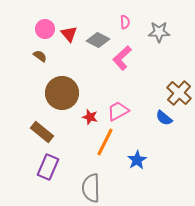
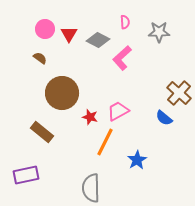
red triangle: rotated 12 degrees clockwise
brown semicircle: moved 2 px down
purple rectangle: moved 22 px left, 8 px down; rotated 55 degrees clockwise
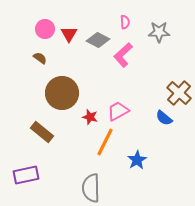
pink L-shape: moved 1 px right, 3 px up
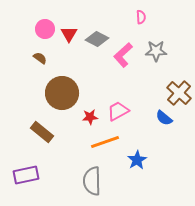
pink semicircle: moved 16 px right, 5 px up
gray star: moved 3 px left, 19 px down
gray diamond: moved 1 px left, 1 px up
red star: rotated 21 degrees counterclockwise
orange line: rotated 44 degrees clockwise
gray semicircle: moved 1 px right, 7 px up
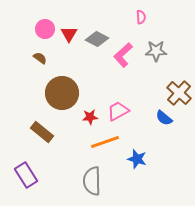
blue star: moved 1 px up; rotated 24 degrees counterclockwise
purple rectangle: rotated 70 degrees clockwise
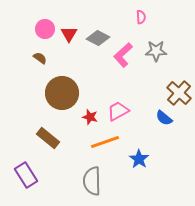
gray diamond: moved 1 px right, 1 px up
red star: rotated 21 degrees clockwise
brown rectangle: moved 6 px right, 6 px down
blue star: moved 2 px right; rotated 18 degrees clockwise
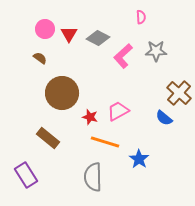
pink L-shape: moved 1 px down
orange line: rotated 36 degrees clockwise
gray semicircle: moved 1 px right, 4 px up
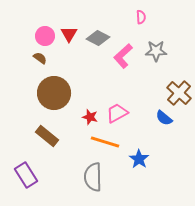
pink circle: moved 7 px down
brown circle: moved 8 px left
pink trapezoid: moved 1 px left, 2 px down
brown rectangle: moved 1 px left, 2 px up
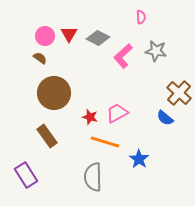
gray star: rotated 10 degrees clockwise
blue semicircle: moved 1 px right
brown rectangle: rotated 15 degrees clockwise
